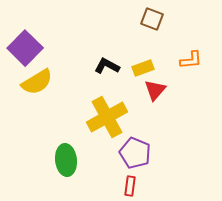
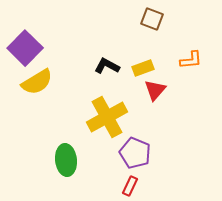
red rectangle: rotated 18 degrees clockwise
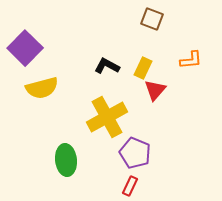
yellow rectangle: rotated 45 degrees counterclockwise
yellow semicircle: moved 5 px right, 6 px down; rotated 16 degrees clockwise
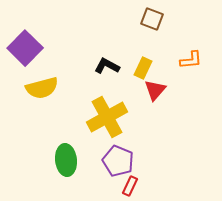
purple pentagon: moved 17 px left, 8 px down
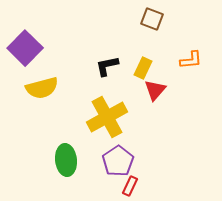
black L-shape: rotated 40 degrees counterclockwise
purple pentagon: rotated 16 degrees clockwise
